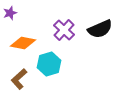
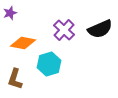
brown L-shape: moved 4 px left; rotated 30 degrees counterclockwise
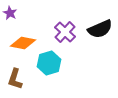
purple star: rotated 24 degrees counterclockwise
purple cross: moved 1 px right, 2 px down
cyan hexagon: moved 1 px up
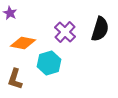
black semicircle: rotated 50 degrees counterclockwise
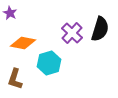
purple cross: moved 7 px right, 1 px down
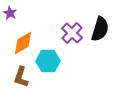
orange diamond: rotated 40 degrees counterclockwise
cyan hexagon: moved 1 px left, 2 px up; rotated 15 degrees clockwise
brown L-shape: moved 6 px right, 2 px up
